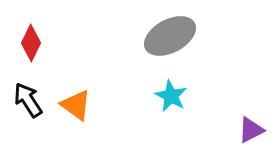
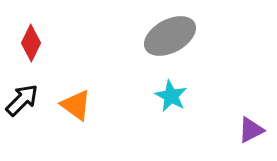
black arrow: moved 6 px left; rotated 78 degrees clockwise
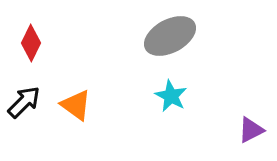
black arrow: moved 2 px right, 2 px down
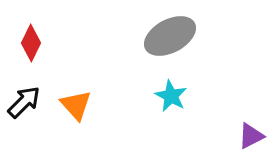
orange triangle: rotated 12 degrees clockwise
purple triangle: moved 6 px down
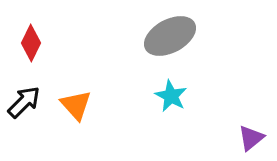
purple triangle: moved 2 px down; rotated 12 degrees counterclockwise
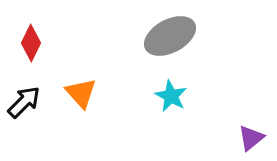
orange triangle: moved 5 px right, 12 px up
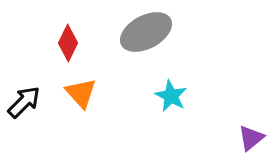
gray ellipse: moved 24 px left, 4 px up
red diamond: moved 37 px right
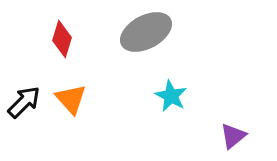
red diamond: moved 6 px left, 4 px up; rotated 9 degrees counterclockwise
orange triangle: moved 10 px left, 6 px down
purple triangle: moved 18 px left, 2 px up
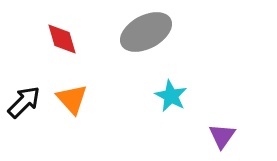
red diamond: rotated 33 degrees counterclockwise
orange triangle: moved 1 px right
purple triangle: moved 11 px left; rotated 16 degrees counterclockwise
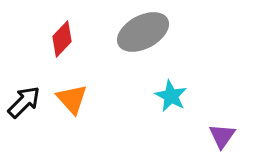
gray ellipse: moved 3 px left
red diamond: rotated 60 degrees clockwise
